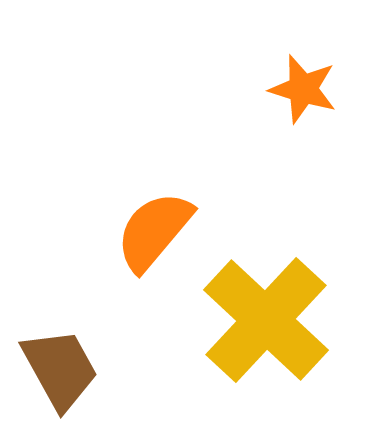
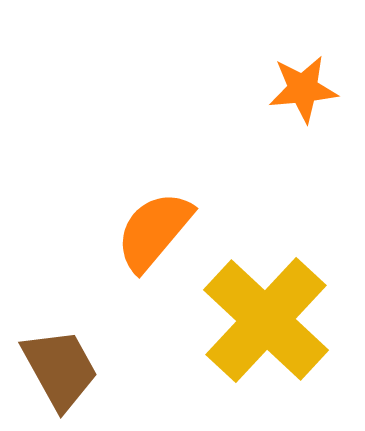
orange star: rotated 22 degrees counterclockwise
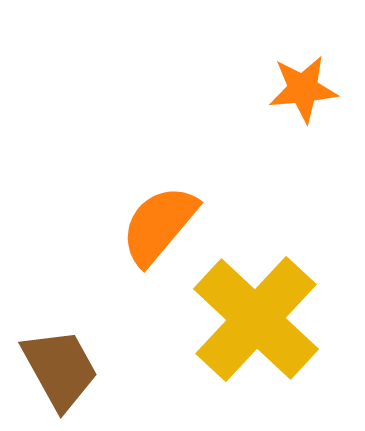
orange semicircle: moved 5 px right, 6 px up
yellow cross: moved 10 px left, 1 px up
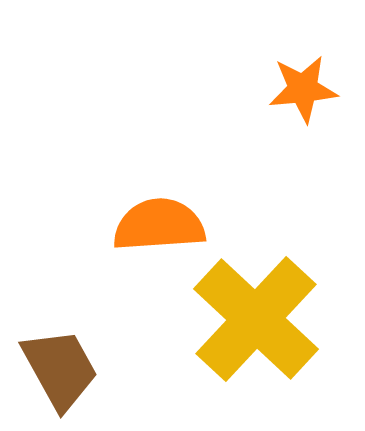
orange semicircle: rotated 46 degrees clockwise
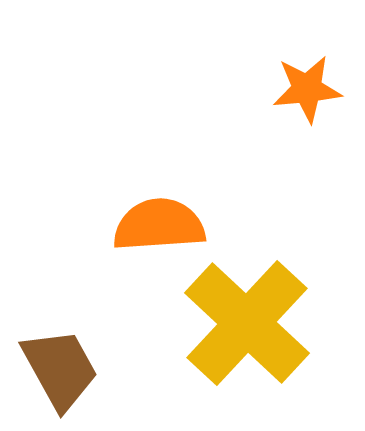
orange star: moved 4 px right
yellow cross: moved 9 px left, 4 px down
